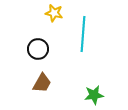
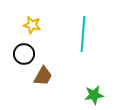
yellow star: moved 22 px left, 12 px down
black circle: moved 14 px left, 5 px down
brown trapezoid: moved 1 px right, 7 px up
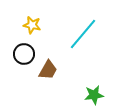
cyan line: rotated 36 degrees clockwise
brown trapezoid: moved 5 px right, 6 px up
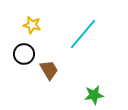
brown trapezoid: moved 1 px right; rotated 60 degrees counterclockwise
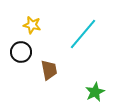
black circle: moved 3 px left, 2 px up
brown trapezoid: rotated 20 degrees clockwise
green star: moved 1 px right, 3 px up; rotated 18 degrees counterclockwise
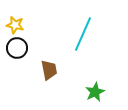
yellow star: moved 17 px left
cyan line: rotated 16 degrees counterclockwise
black circle: moved 4 px left, 4 px up
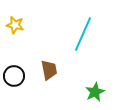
black circle: moved 3 px left, 28 px down
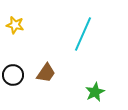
brown trapezoid: moved 3 px left, 3 px down; rotated 45 degrees clockwise
black circle: moved 1 px left, 1 px up
